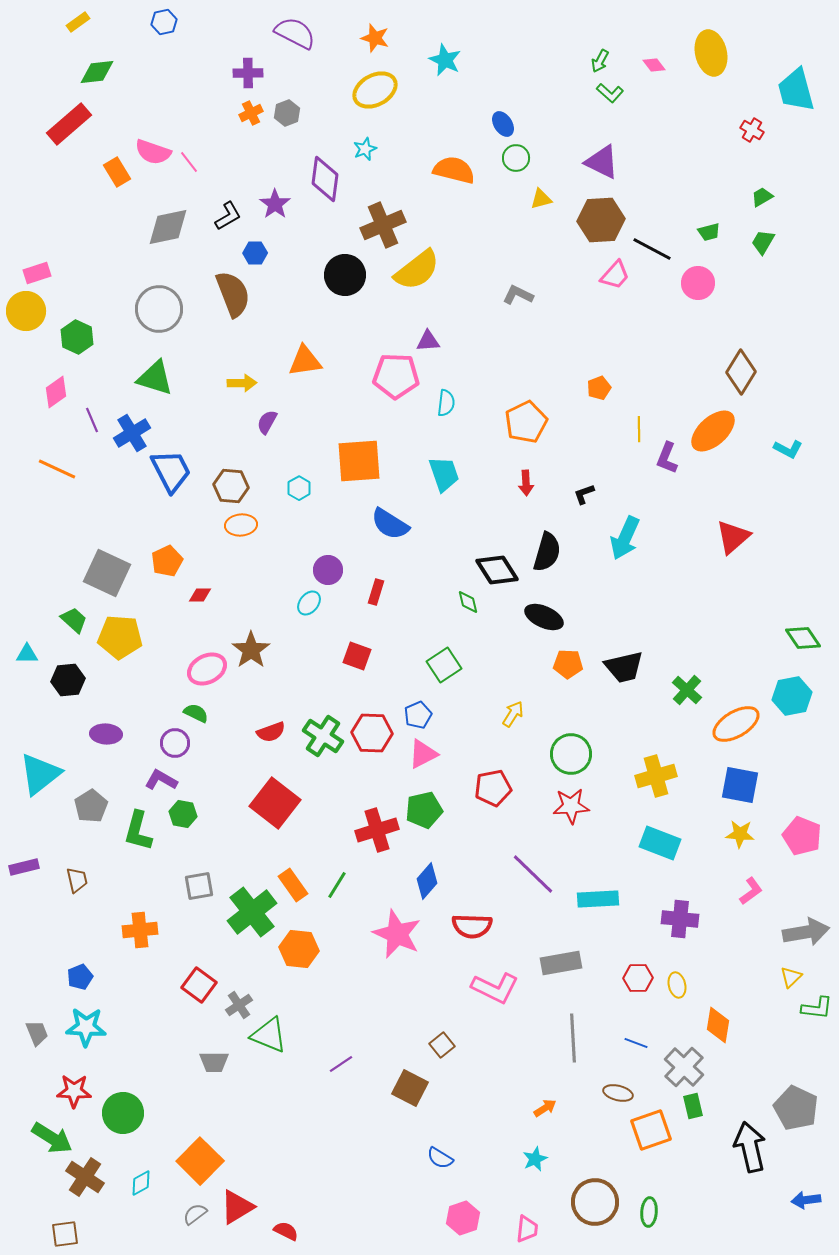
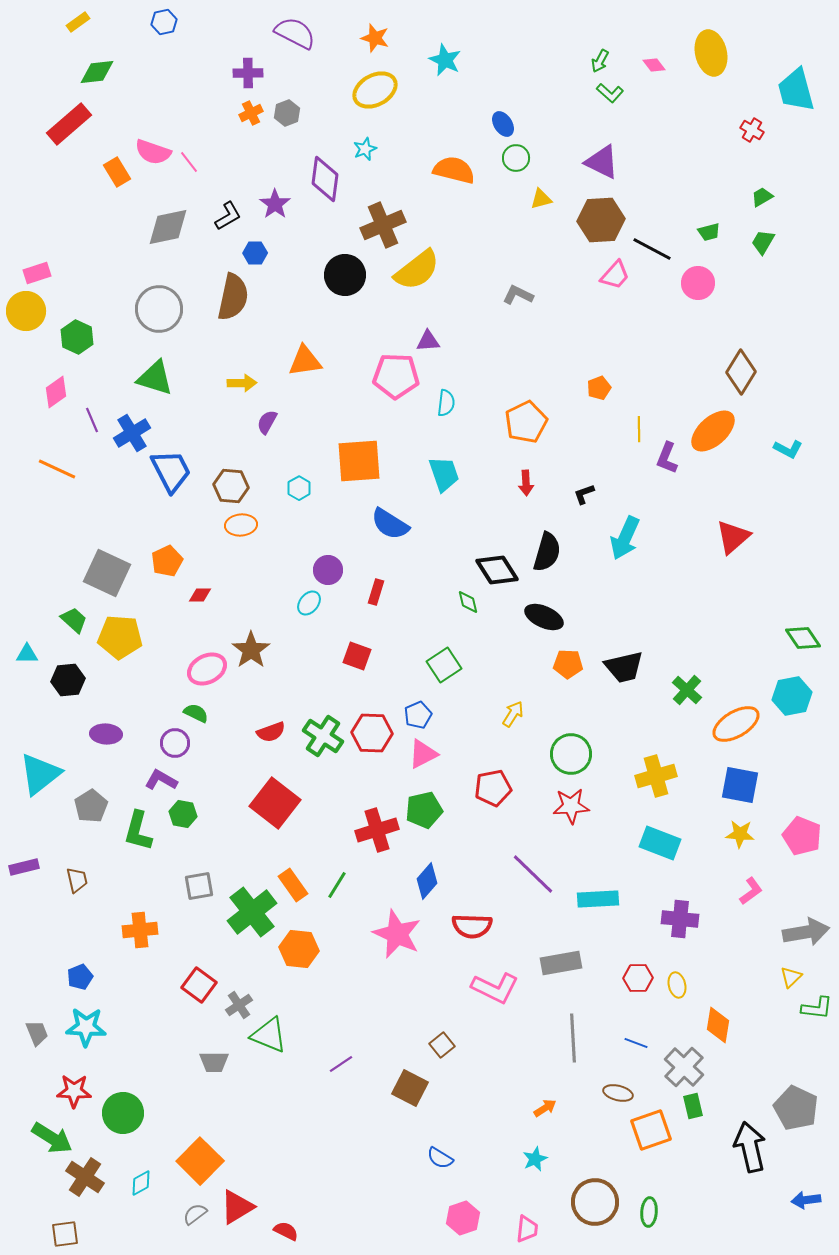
brown semicircle at (233, 294): moved 3 px down; rotated 33 degrees clockwise
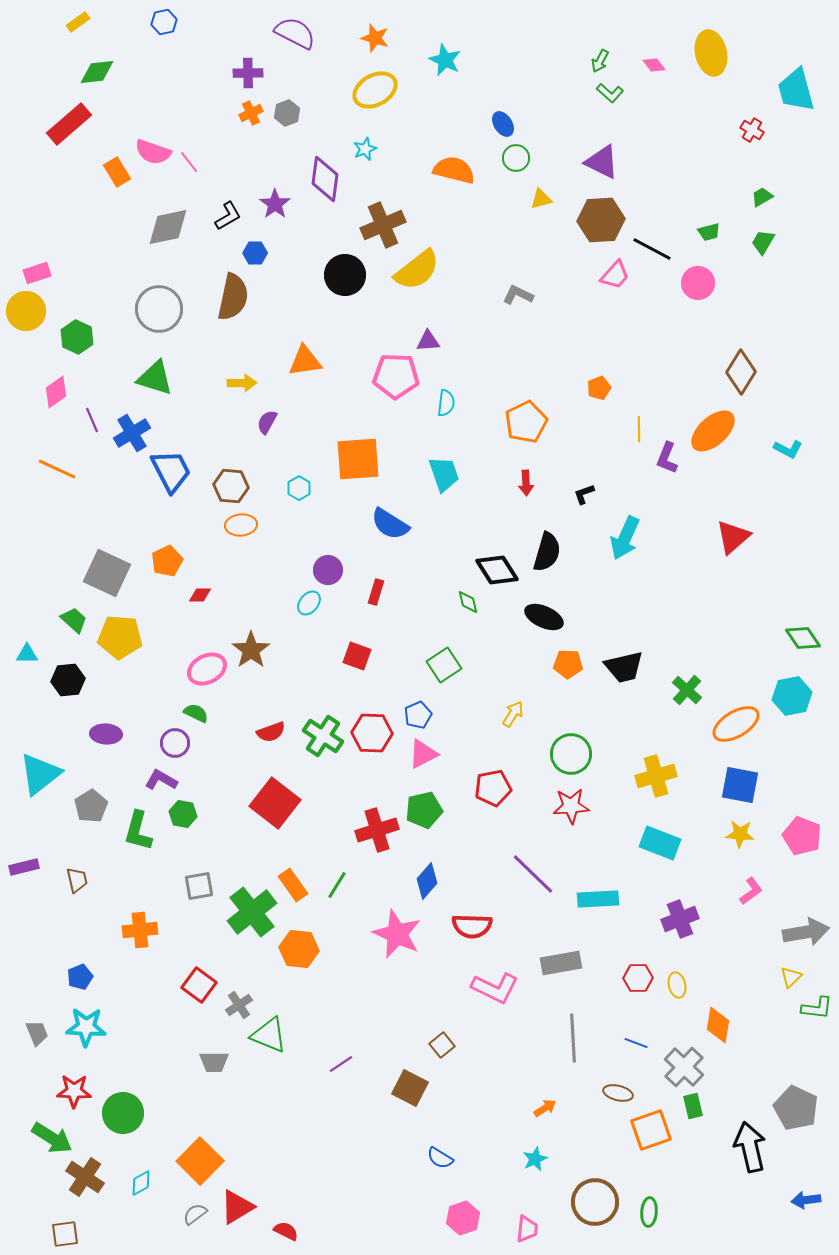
orange square at (359, 461): moved 1 px left, 2 px up
purple cross at (680, 919): rotated 27 degrees counterclockwise
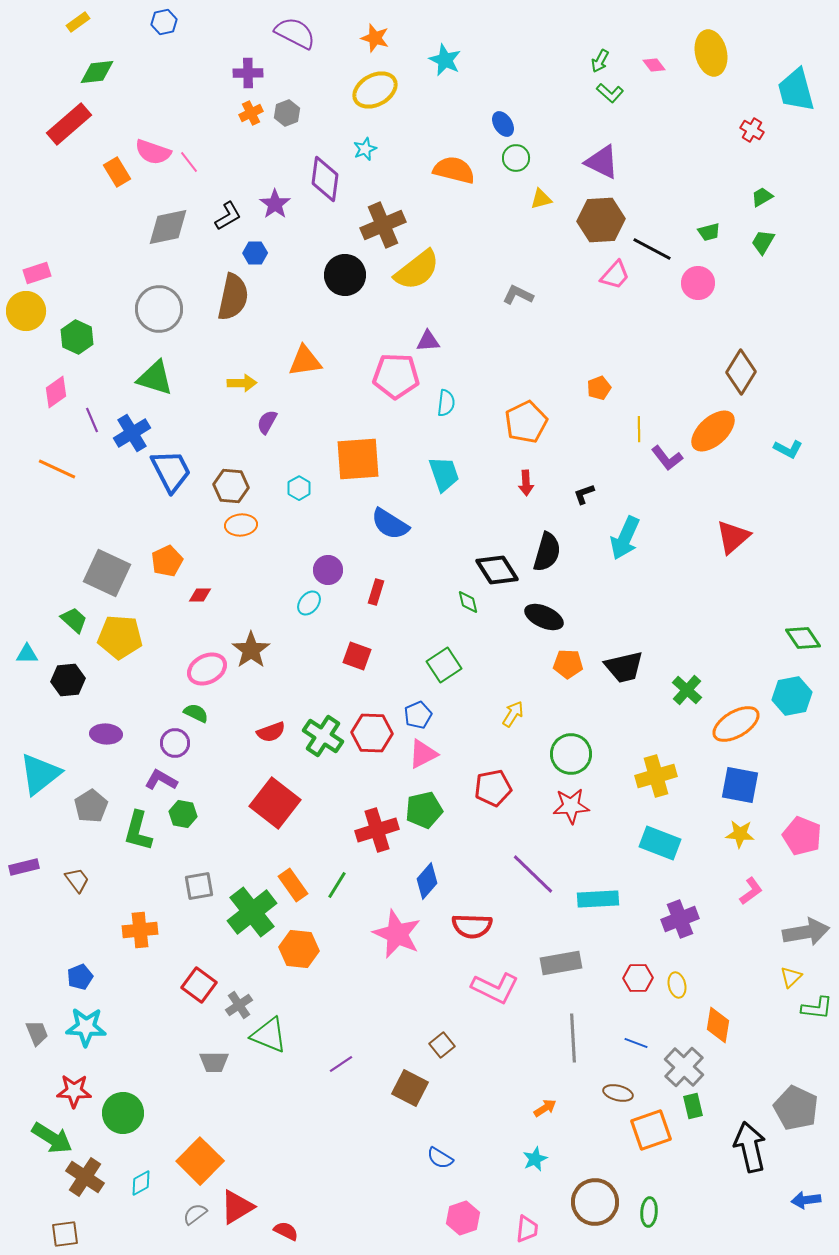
purple L-shape at (667, 458): rotated 60 degrees counterclockwise
brown trapezoid at (77, 880): rotated 24 degrees counterclockwise
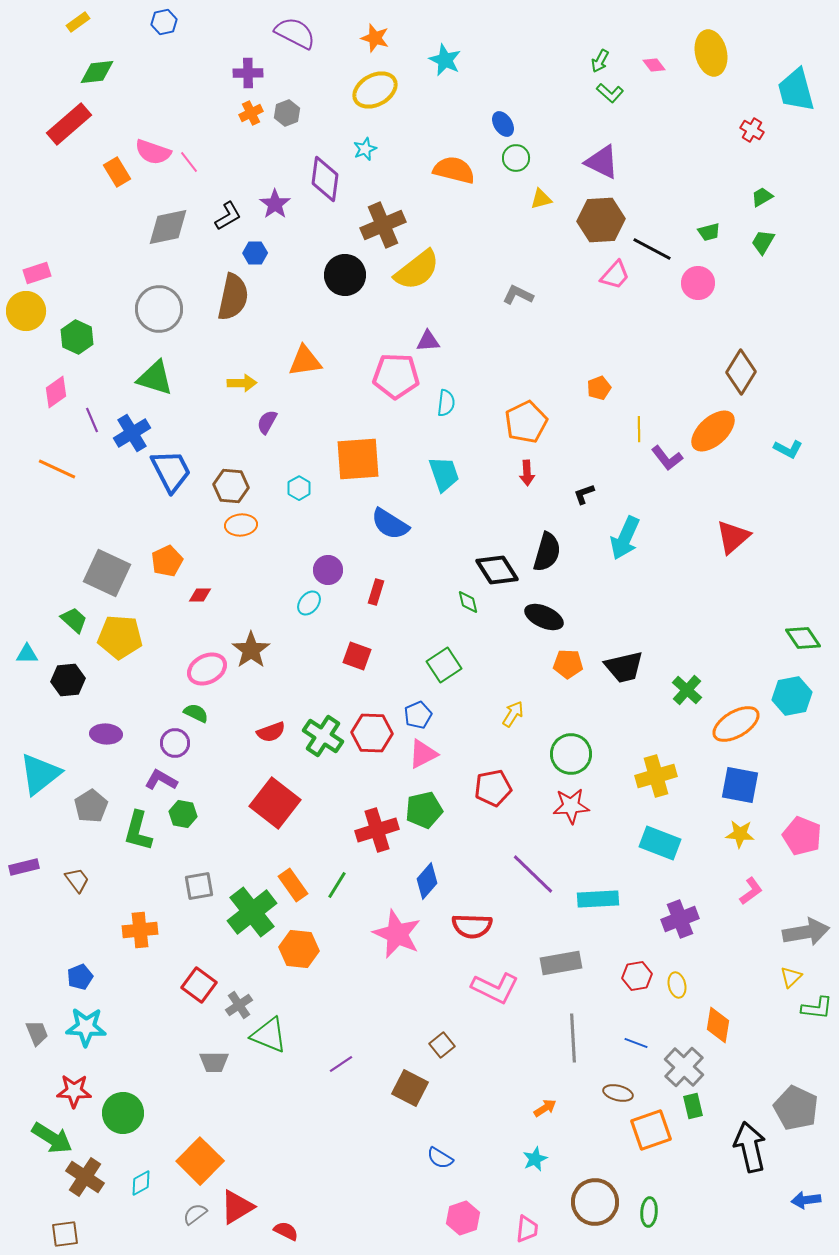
red arrow at (526, 483): moved 1 px right, 10 px up
red hexagon at (638, 978): moved 1 px left, 2 px up; rotated 8 degrees counterclockwise
